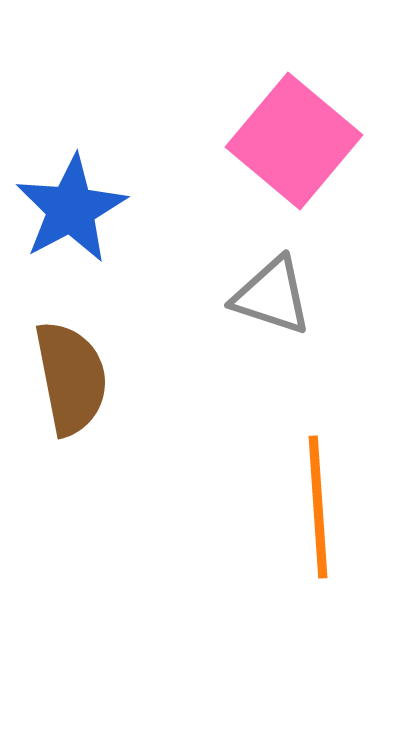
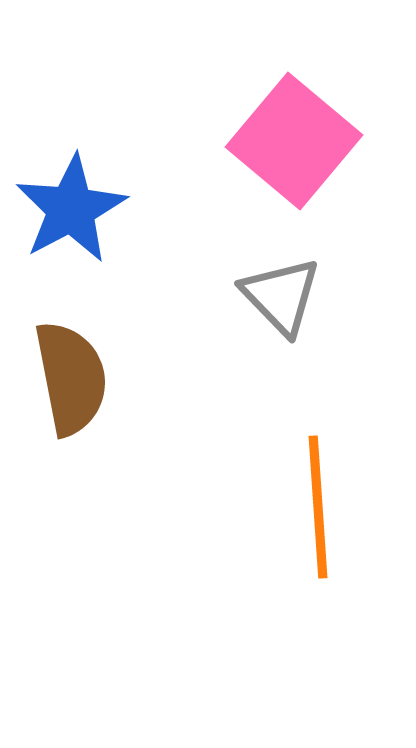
gray triangle: moved 9 px right; rotated 28 degrees clockwise
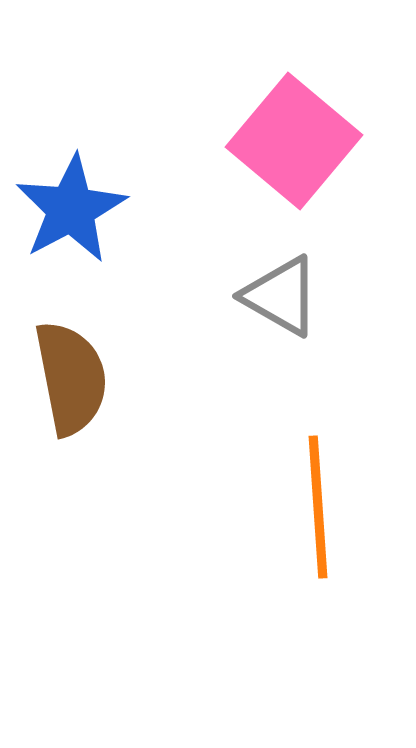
gray triangle: rotated 16 degrees counterclockwise
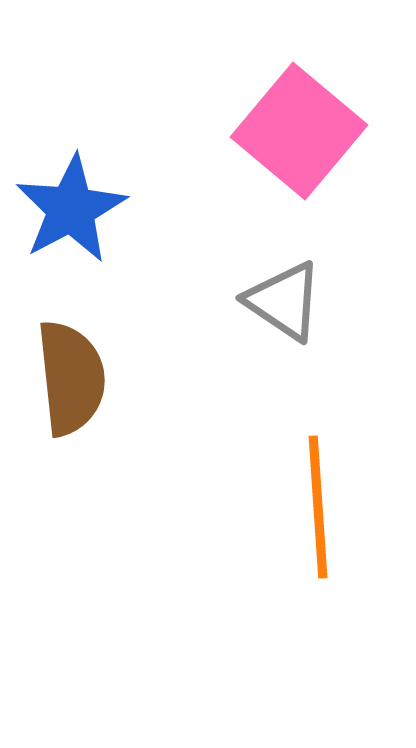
pink square: moved 5 px right, 10 px up
gray triangle: moved 3 px right, 5 px down; rotated 4 degrees clockwise
brown semicircle: rotated 5 degrees clockwise
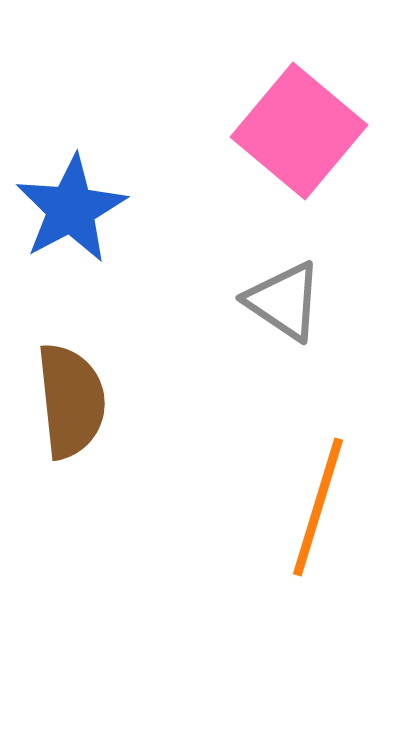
brown semicircle: moved 23 px down
orange line: rotated 21 degrees clockwise
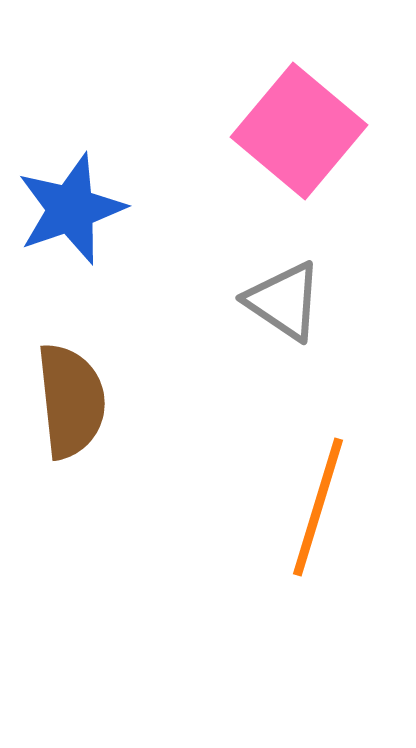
blue star: rotated 9 degrees clockwise
